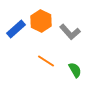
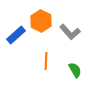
blue rectangle: moved 6 px down
orange line: rotated 60 degrees clockwise
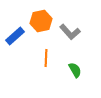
orange hexagon: rotated 20 degrees clockwise
blue rectangle: moved 1 px left, 1 px down
orange line: moved 3 px up
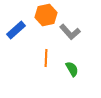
orange hexagon: moved 5 px right, 6 px up
blue rectangle: moved 1 px right, 6 px up
green semicircle: moved 3 px left, 1 px up
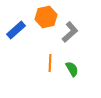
orange hexagon: moved 2 px down
gray L-shape: rotated 90 degrees counterclockwise
orange line: moved 4 px right, 5 px down
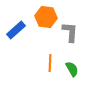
orange hexagon: rotated 20 degrees clockwise
gray L-shape: rotated 45 degrees counterclockwise
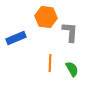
blue rectangle: moved 8 px down; rotated 18 degrees clockwise
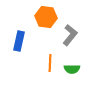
gray L-shape: moved 3 px down; rotated 35 degrees clockwise
blue rectangle: moved 3 px right, 3 px down; rotated 54 degrees counterclockwise
green semicircle: rotated 119 degrees clockwise
